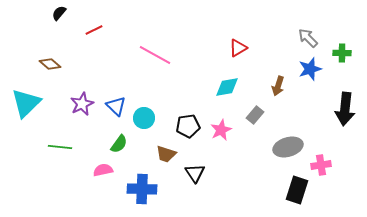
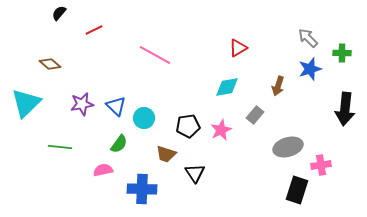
purple star: rotated 15 degrees clockwise
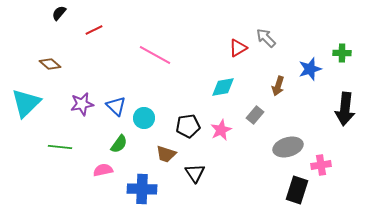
gray arrow: moved 42 px left
cyan diamond: moved 4 px left
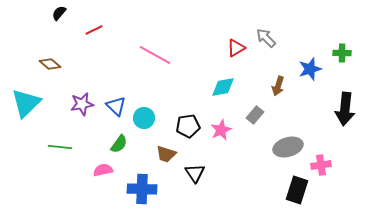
red triangle: moved 2 px left
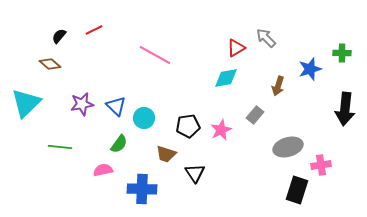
black semicircle: moved 23 px down
cyan diamond: moved 3 px right, 9 px up
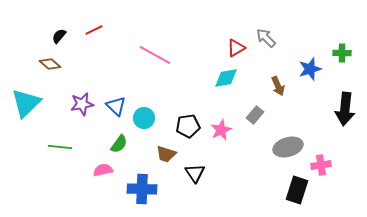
brown arrow: rotated 42 degrees counterclockwise
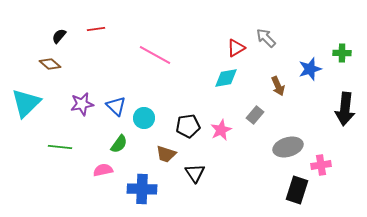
red line: moved 2 px right, 1 px up; rotated 18 degrees clockwise
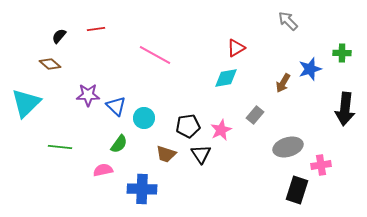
gray arrow: moved 22 px right, 17 px up
brown arrow: moved 5 px right, 3 px up; rotated 54 degrees clockwise
purple star: moved 6 px right, 9 px up; rotated 10 degrees clockwise
black triangle: moved 6 px right, 19 px up
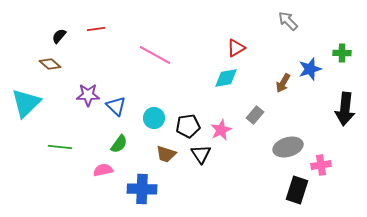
cyan circle: moved 10 px right
